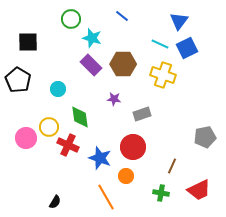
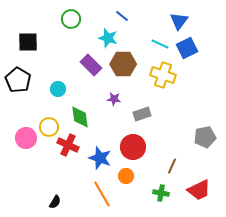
cyan star: moved 16 px right
orange line: moved 4 px left, 3 px up
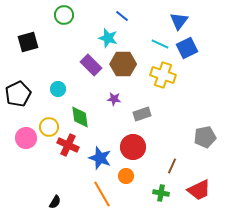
green circle: moved 7 px left, 4 px up
black square: rotated 15 degrees counterclockwise
black pentagon: moved 14 px down; rotated 15 degrees clockwise
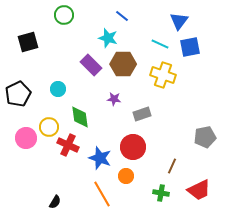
blue square: moved 3 px right, 1 px up; rotated 15 degrees clockwise
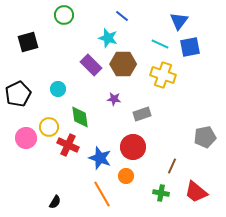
red trapezoid: moved 3 px left, 2 px down; rotated 65 degrees clockwise
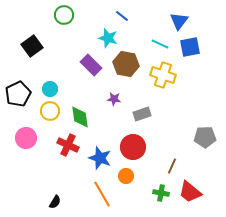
black square: moved 4 px right, 4 px down; rotated 20 degrees counterclockwise
brown hexagon: moved 3 px right; rotated 10 degrees clockwise
cyan circle: moved 8 px left
yellow circle: moved 1 px right, 16 px up
gray pentagon: rotated 10 degrees clockwise
red trapezoid: moved 6 px left
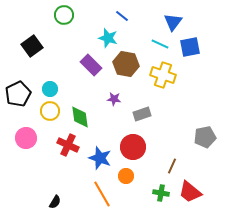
blue triangle: moved 6 px left, 1 px down
gray pentagon: rotated 10 degrees counterclockwise
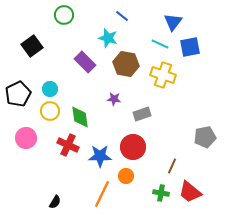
purple rectangle: moved 6 px left, 3 px up
blue star: moved 2 px up; rotated 20 degrees counterclockwise
orange line: rotated 56 degrees clockwise
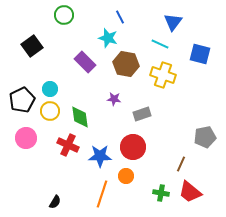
blue line: moved 2 px left, 1 px down; rotated 24 degrees clockwise
blue square: moved 10 px right, 7 px down; rotated 25 degrees clockwise
black pentagon: moved 4 px right, 6 px down
brown line: moved 9 px right, 2 px up
orange line: rotated 8 degrees counterclockwise
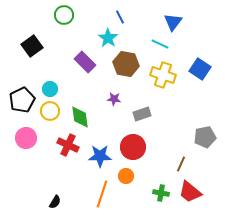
cyan star: rotated 18 degrees clockwise
blue square: moved 15 px down; rotated 20 degrees clockwise
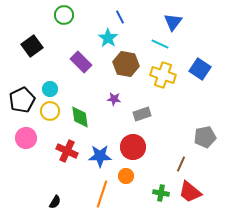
purple rectangle: moved 4 px left
red cross: moved 1 px left, 6 px down
